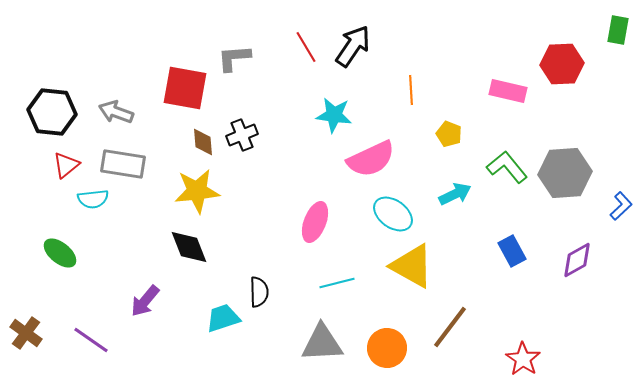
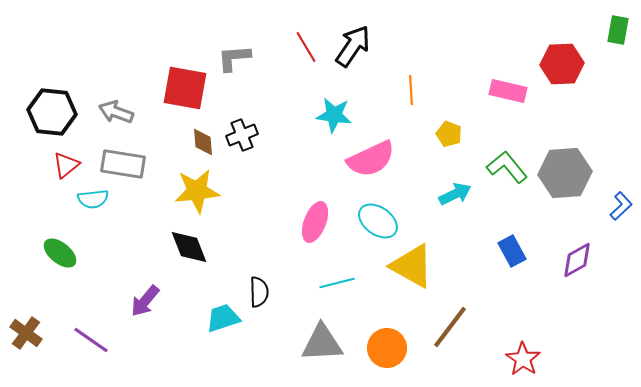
cyan ellipse: moved 15 px left, 7 px down
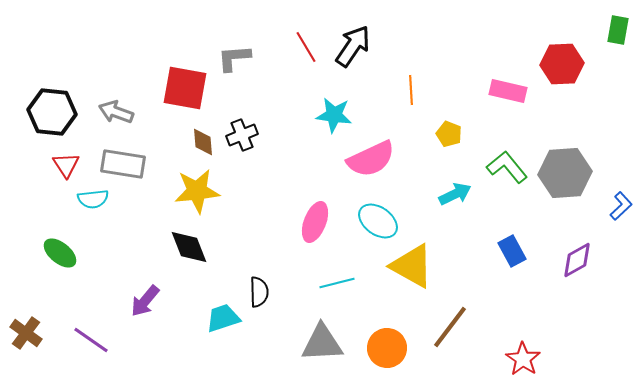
red triangle: rotated 24 degrees counterclockwise
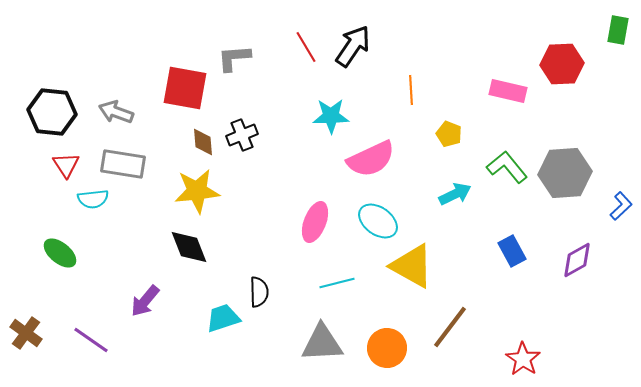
cyan star: moved 3 px left, 1 px down; rotated 9 degrees counterclockwise
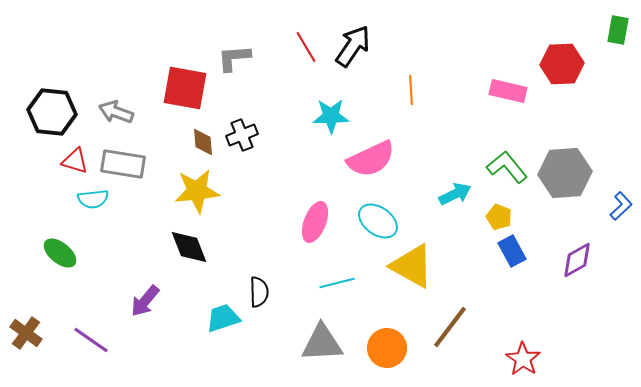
yellow pentagon: moved 50 px right, 83 px down
red triangle: moved 9 px right, 4 px up; rotated 40 degrees counterclockwise
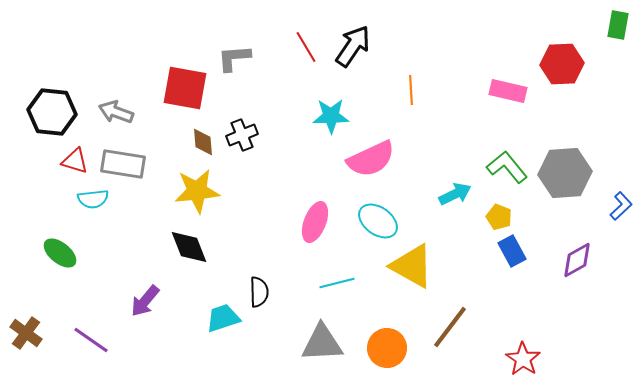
green rectangle: moved 5 px up
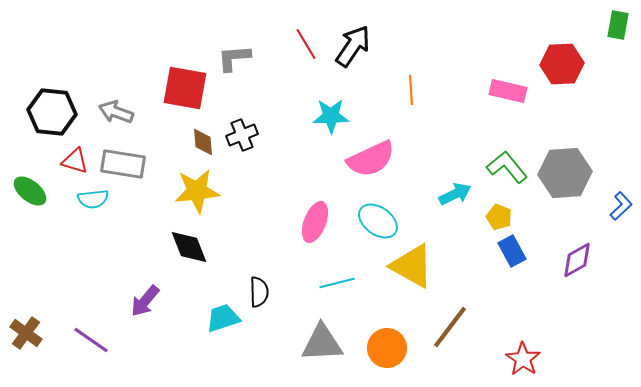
red line: moved 3 px up
green ellipse: moved 30 px left, 62 px up
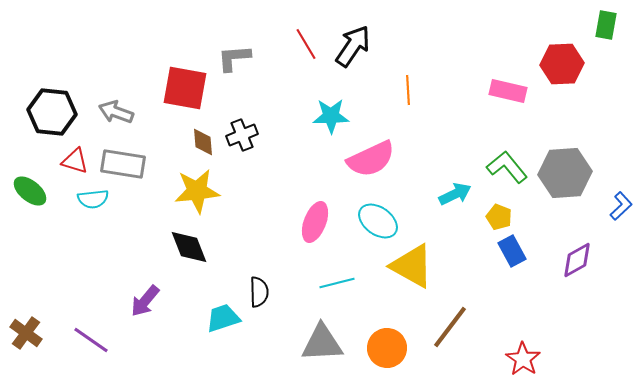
green rectangle: moved 12 px left
orange line: moved 3 px left
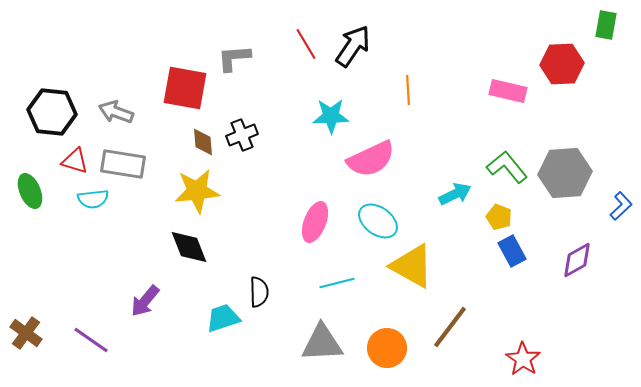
green ellipse: rotated 28 degrees clockwise
